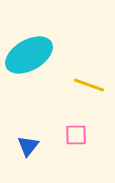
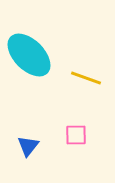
cyan ellipse: rotated 75 degrees clockwise
yellow line: moved 3 px left, 7 px up
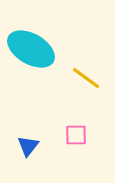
cyan ellipse: moved 2 px right, 6 px up; rotated 15 degrees counterclockwise
yellow line: rotated 16 degrees clockwise
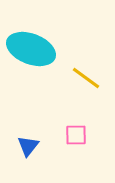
cyan ellipse: rotated 9 degrees counterclockwise
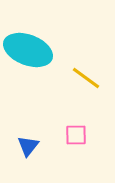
cyan ellipse: moved 3 px left, 1 px down
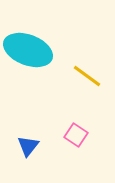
yellow line: moved 1 px right, 2 px up
pink square: rotated 35 degrees clockwise
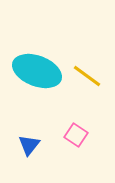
cyan ellipse: moved 9 px right, 21 px down
blue triangle: moved 1 px right, 1 px up
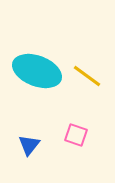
pink square: rotated 15 degrees counterclockwise
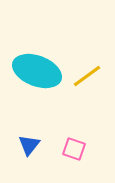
yellow line: rotated 72 degrees counterclockwise
pink square: moved 2 px left, 14 px down
